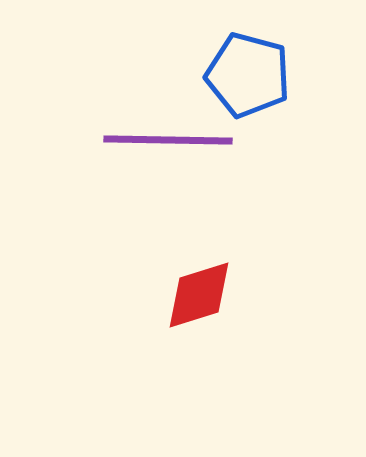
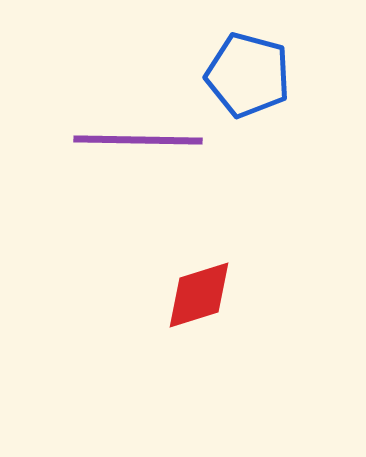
purple line: moved 30 px left
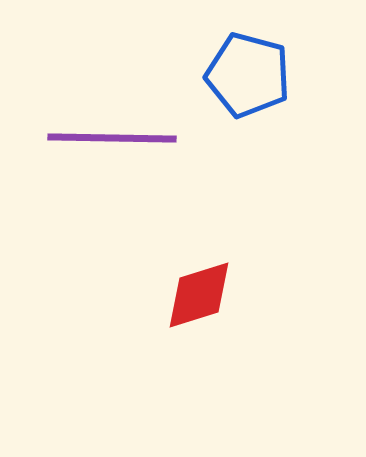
purple line: moved 26 px left, 2 px up
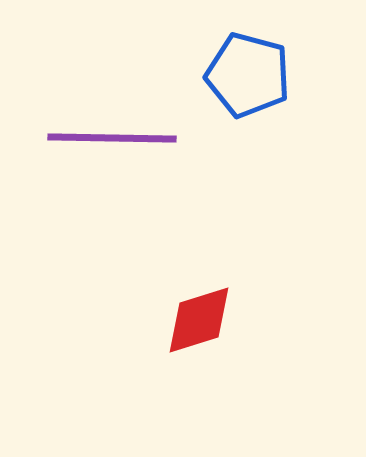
red diamond: moved 25 px down
